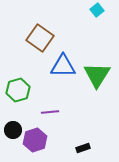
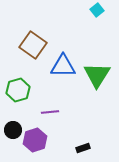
brown square: moved 7 px left, 7 px down
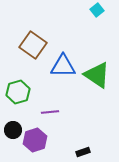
green triangle: rotated 28 degrees counterclockwise
green hexagon: moved 2 px down
black rectangle: moved 4 px down
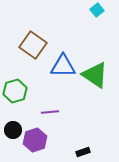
green triangle: moved 2 px left
green hexagon: moved 3 px left, 1 px up
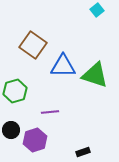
green triangle: rotated 16 degrees counterclockwise
black circle: moved 2 px left
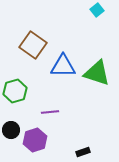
green triangle: moved 2 px right, 2 px up
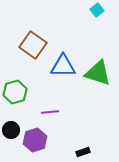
green triangle: moved 1 px right
green hexagon: moved 1 px down
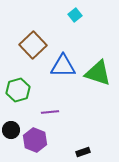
cyan square: moved 22 px left, 5 px down
brown square: rotated 12 degrees clockwise
green hexagon: moved 3 px right, 2 px up
purple hexagon: rotated 20 degrees counterclockwise
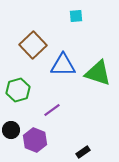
cyan square: moved 1 px right, 1 px down; rotated 32 degrees clockwise
blue triangle: moved 1 px up
purple line: moved 2 px right, 2 px up; rotated 30 degrees counterclockwise
black rectangle: rotated 16 degrees counterclockwise
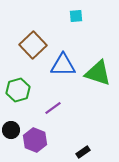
purple line: moved 1 px right, 2 px up
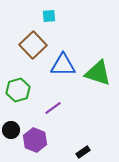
cyan square: moved 27 px left
